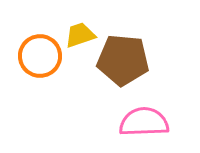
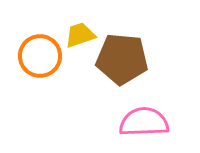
brown pentagon: moved 1 px left, 1 px up
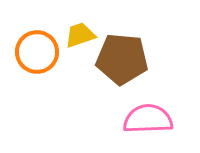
orange circle: moved 3 px left, 4 px up
pink semicircle: moved 4 px right, 3 px up
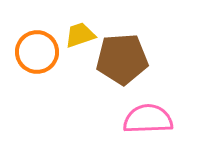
brown pentagon: rotated 9 degrees counterclockwise
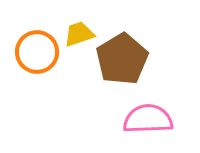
yellow trapezoid: moved 1 px left, 1 px up
brown pentagon: rotated 27 degrees counterclockwise
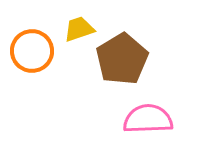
yellow trapezoid: moved 5 px up
orange circle: moved 5 px left, 1 px up
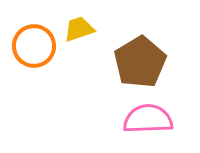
orange circle: moved 2 px right, 5 px up
brown pentagon: moved 18 px right, 3 px down
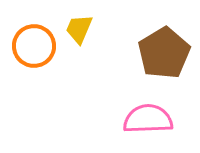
yellow trapezoid: rotated 48 degrees counterclockwise
brown pentagon: moved 24 px right, 9 px up
